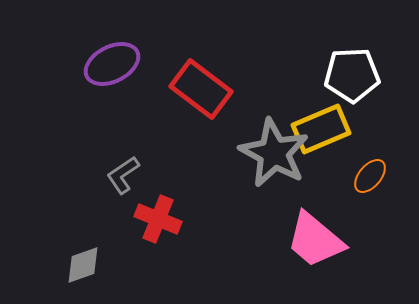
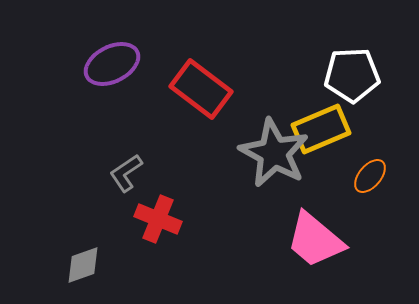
gray L-shape: moved 3 px right, 2 px up
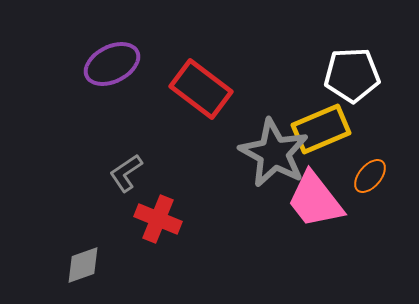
pink trapezoid: moved 40 px up; rotated 12 degrees clockwise
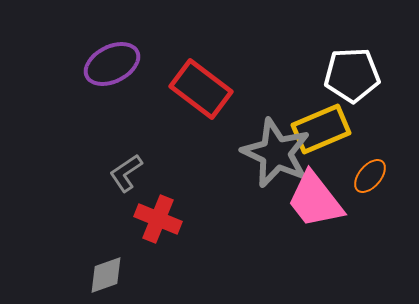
gray star: moved 2 px right; rotated 4 degrees counterclockwise
gray diamond: moved 23 px right, 10 px down
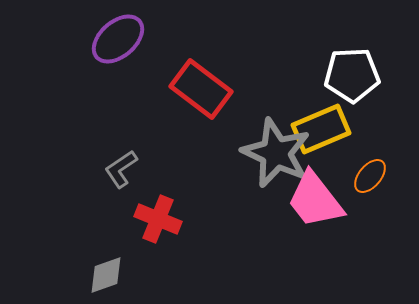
purple ellipse: moved 6 px right, 25 px up; rotated 14 degrees counterclockwise
gray L-shape: moved 5 px left, 4 px up
